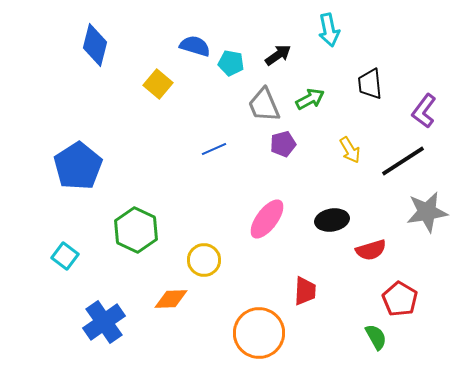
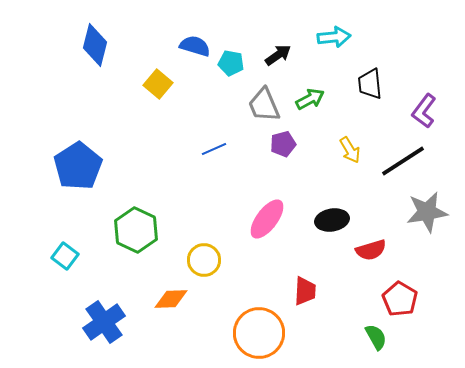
cyan arrow: moved 5 px right, 7 px down; rotated 84 degrees counterclockwise
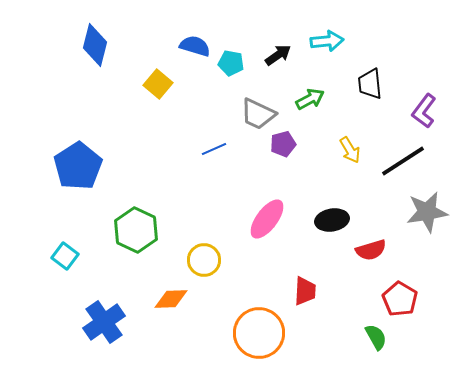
cyan arrow: moved 7 px left, 4 px down
gray trapezoid: moved 6 px left, 9 px down; rotated 42 degrees counterclockwise
